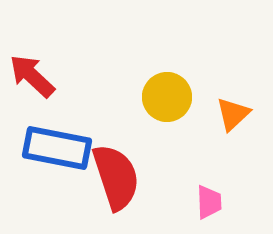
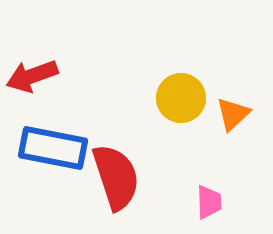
red arrow: rotated 63 degrees counterclockwise
yellow circle: moved 14 px right, 1 px down
blue rectangle: moved 4 px left
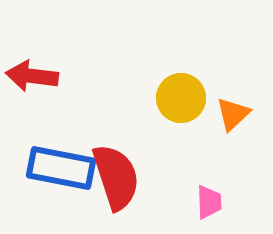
red arrow: rotated 27 degrees clockwise
blue rectangle: moved 8 px right, 20 px down
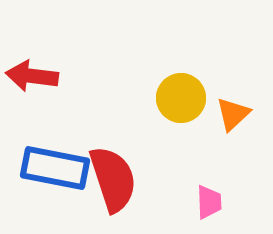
blue rectangle: moved 6 px left
red semicircle: moved 3 px left, 2 px down
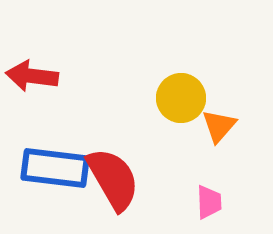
orange triangle: moved 14 px left, 12 px down; rotated 6 degrees counterclockwise
blue rectangle: rotated 4 degrees counterclockwise
red semicircle: rotated 12 degrees counterclockwise
